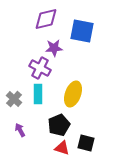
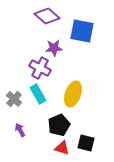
purple diamond: moved 1 px right, 3 px up; rotated 55 degrees clockwise
cyan rectangle: rotated 30 degrees counterclockwise
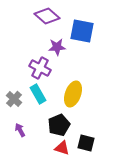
purple star: moved 3 px right, 1 px up
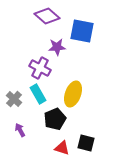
black pentagon: moved 4 px left, 6 px up
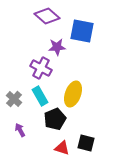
purple cross: moved 1 px right
cyan rectangle: moved 2 px right, 2 px down
